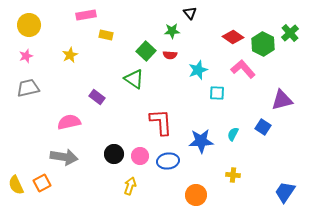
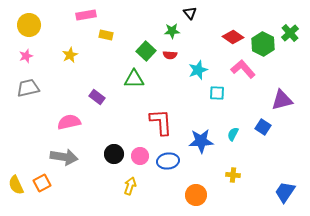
green triangle: rotated 35 degrees counterclockwise
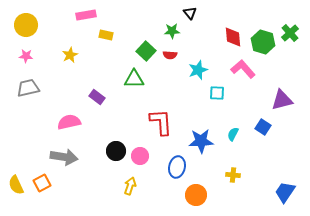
yellow circle: moved 3 px left
red diamond: rotated 50 degrees clockwise
green hexagon: moved 2 px up; rotated 10 degrees counterclockwise
pink star: rotated 24 degrees clockwise
black circle: moved 2 px right, 3 px up
blue ellipse: moved 9 px right, 6 px down; rotated 70 degrees counterclockwise
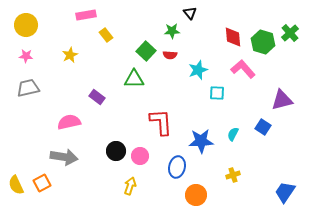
yellow rectangle: rotated 40 degrees clockwise
yellow cross: rotated 24 degrees counterclockwise
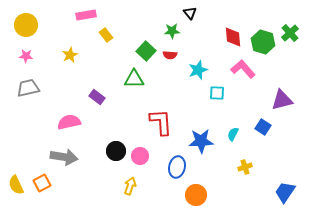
yellow cross: moved 12 px right, 8 px up
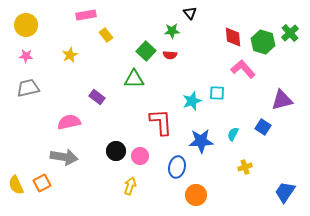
cyan star: moved 6 px left, 31 px down
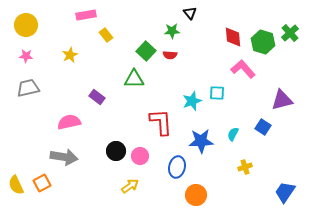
yellow arrow: rotated 36 degrees clockwise
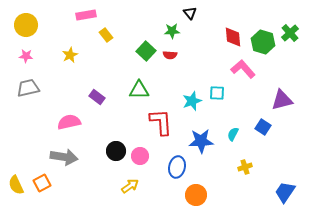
green triangle: moved 5 px right, 11 px down
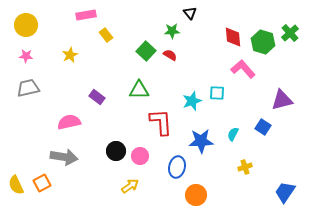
red semicircle: rotated 152 degrees counterclockwise
